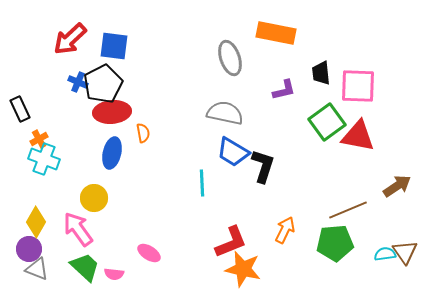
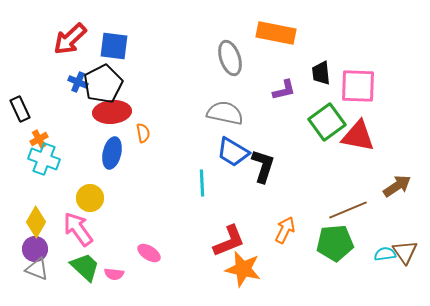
yellow circle: moved 4 px left
red L-shape: moved 2 px left, 1 px up
purple circle: moved 6 px right
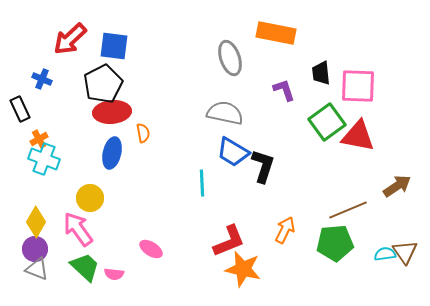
blue cross: moved 36 px left, 3 px up
purple L-shape: rotated 95 degrees counterclockwise
pink ellipse: moved 2 px right, 4 px up
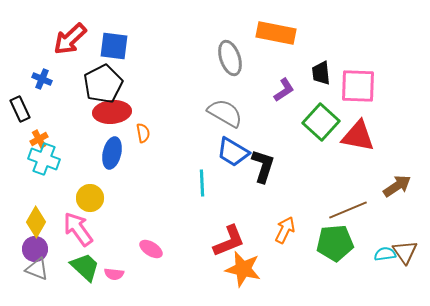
purple L-shape: rotated 75 degrees clockwise
gray semicircle: rotated 18 degrees clockwise
green square: moved 6 px left; rotated 12 degrees counterclockwise
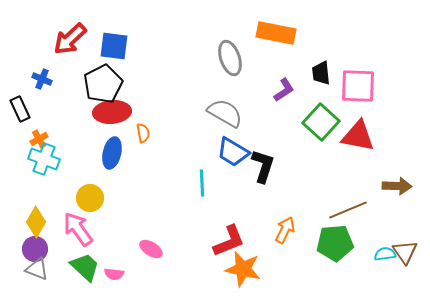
brown arrow: rotated 36 degrees clockwise
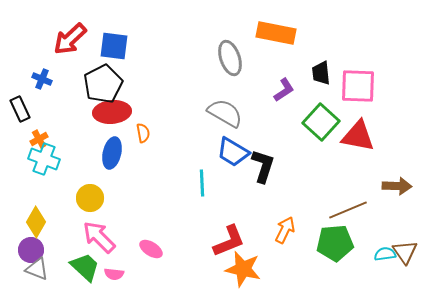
pink arrow: moved 21 px right, 8 px down; rotated 9 degrees counterclockwise
purple circle: moved 4 px left, 1 px down
